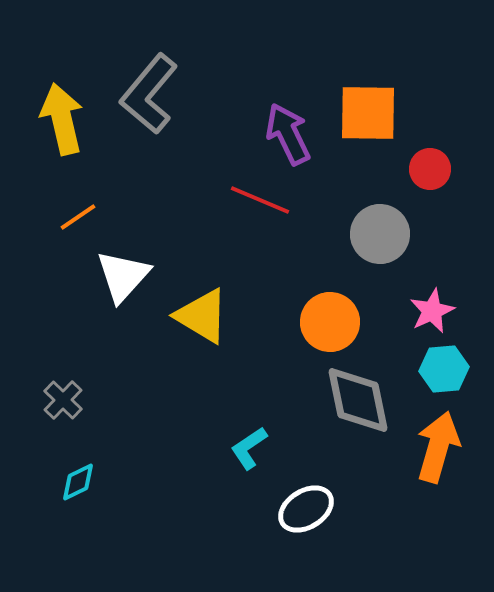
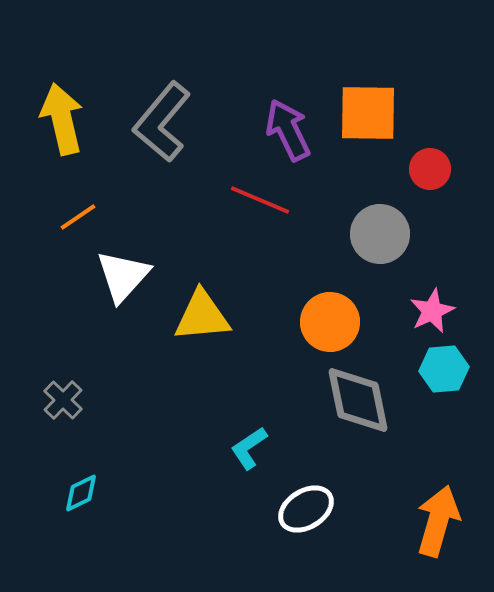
gray L-shape: moved 13 px right, 28 px down
purple arrow: moved 4 px up
yellow triangle: rotated 36 degrees counterclockwise
orange arrow: moved 74 px down
cyan diamond: moved 3 px right, 11 px down
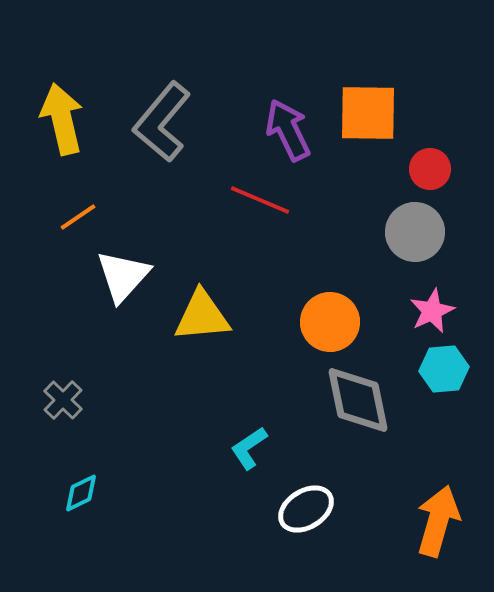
gray circle: moved 35 px right, 2 px up
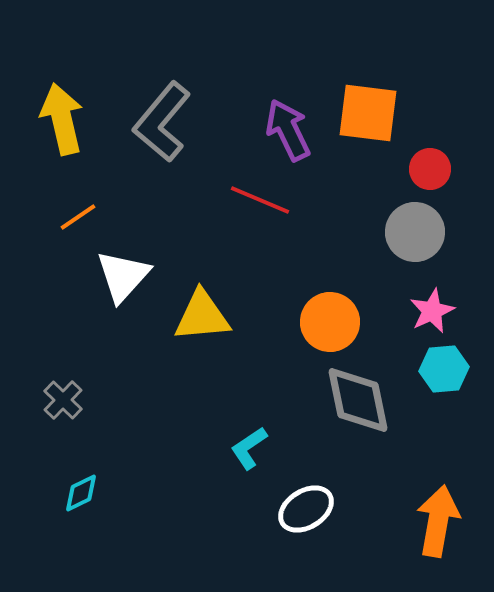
orange square: rotated 6 degrees clockwise
orange arrow: rotated 6 degrees counterclockwise
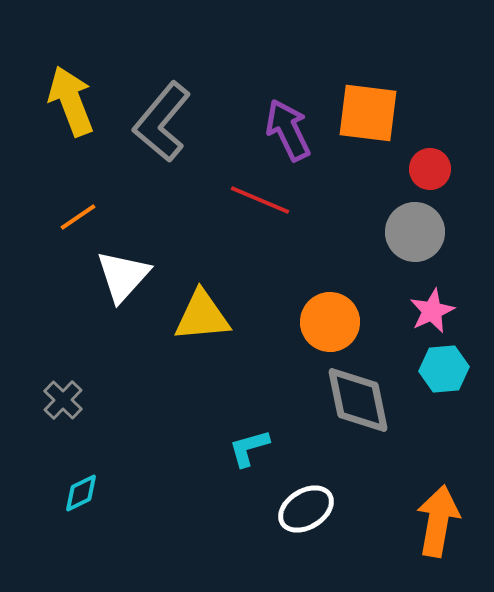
yellow arrow: moved 9 px right, 18 px up; rotated 8 degrees counterclockwise
cyan L-shape: rotated 18 degrees clockwise
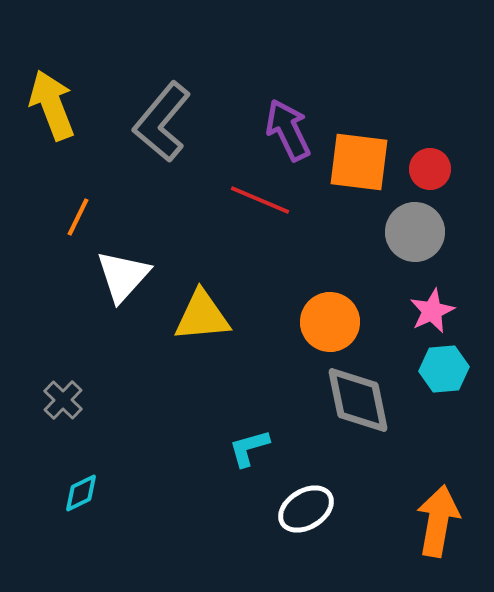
yellow arrow: moved 19 px left, 4 px down
orange square: moved 9 px left, 49 px down
orange line: rotated 30 degrees counterclockwise
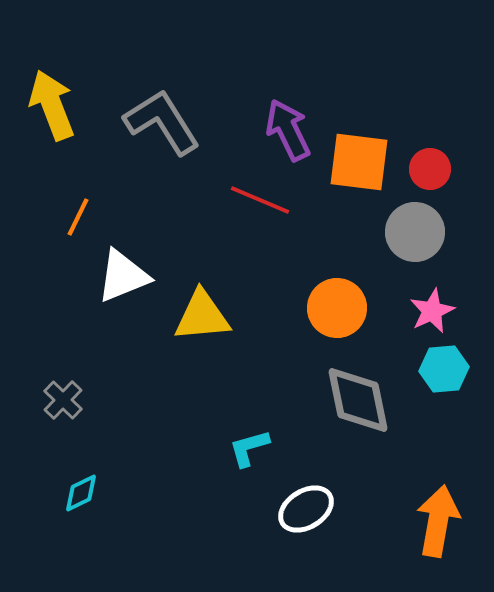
gray L-shape: rotated 108 degrees clockwise
white triangle: rotated 26 degrees clockwise
orange circle: moved 7 px right, 14 px up
